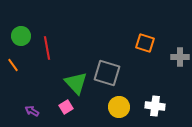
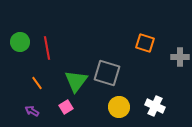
green circle: moved 1 px left, 6 px down
orange line: moved 24 px right, 18 px down
green triangle: moved 2 px up; rotated 20 degrees clockwise
white cross: rotated 18 degrees clockwise
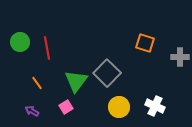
gray square: rotated 28 degrees clockwise
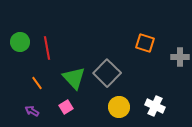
green triangle: moved 2 px left, 3 px up; rotated 20 degrees counterclockwise
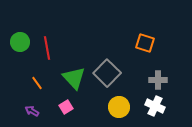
gray cross: moved 22 px left, 23 px down
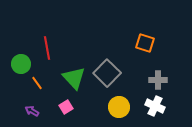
green circle: moved 1 px right, 22 px down
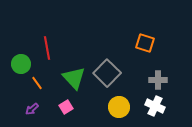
purple arrow: moved 2 px up; rotated 72 degrees counterclockwise
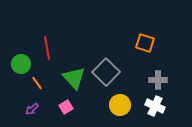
gray square: moved 1 px left, 1 px up
yellow circle: moved 1 px right, 2 px up
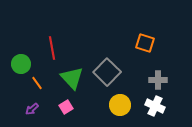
red line: moved 5 px right
gray square: moved 1 px right
green triangle: moved 2 px left
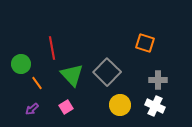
green triangle: moved 3 px up
